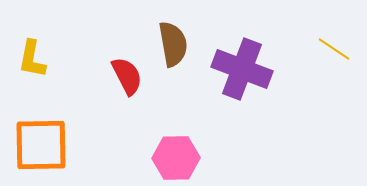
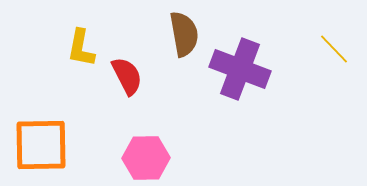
brown semicircle: moved 11 px right, 10 px up
yellow line: rotated 12 degrees clockwise
yellow L-shape: moved 49 px right, 11 px up
purple cross: moved 2 px left
pink hexagon: moved 30 px left
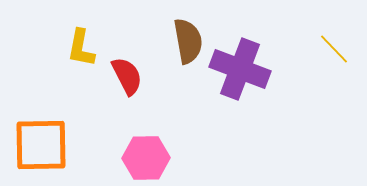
brown semicircle: moved 4 px right, 7 px down
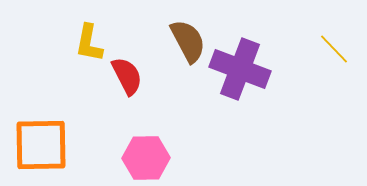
brown semicircle: rotated 18 degrees counterclockwise
yellow L-shape: moved 8 px right, 5 px up
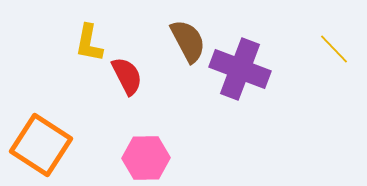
orange square: rotated 34 degrees clockwise
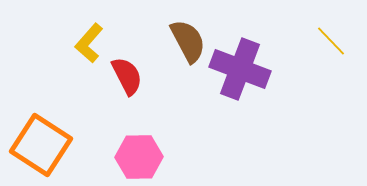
yellow L-shape: rotated 30 degrees clockwise
yellow line: moved 3 px left, 8 px up
pink hexagon: moved 7 px left, 1 px up
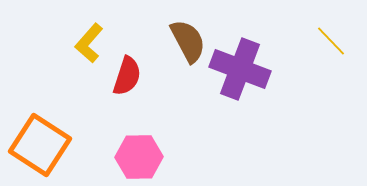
red semicircle: rotated 45 degrees clockwise
orange square: moved 1 px left
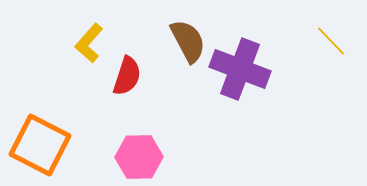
orange square: rotated 6 degrees counterclockwise
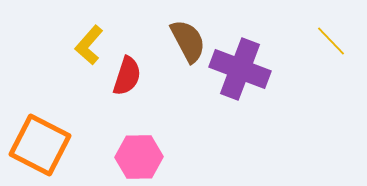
yellow L-shape: moved 2 px down
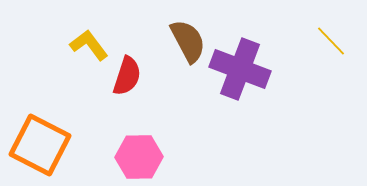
yellow L-shape: rotated 102 degrees clockwise
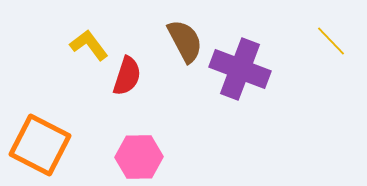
brown semicircle: moved 3 px left
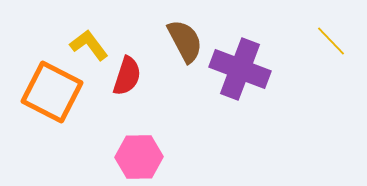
orange square: moved 12 px right, 53 px up
